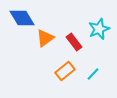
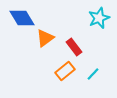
cyan star: moved 11 px up
red rectangle: moved 5 px down
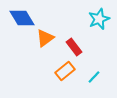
cyan star: moved 1 px down
cyan line: moved 1 px right, 3 px down
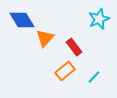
blue diamond: moved 2 px down
orange triangle: rotated 12 degrees counterclockwise
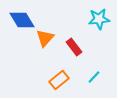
cyan star: rotated 15 degrees clockwise
orange rectangle: moved 6 px left, 9 px down
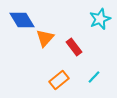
cyan star: moved 1 px right; rotated 15 degrees counterclockwise
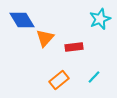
red rectangle: rotated 60 degrees counterclockwise
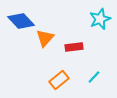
blue diamond: moved 1 px left, 1 px down; rotated 12 degrees counterclockwise
